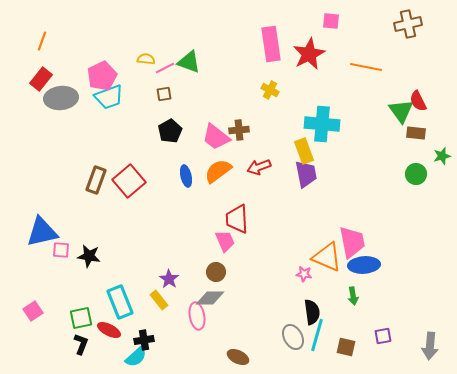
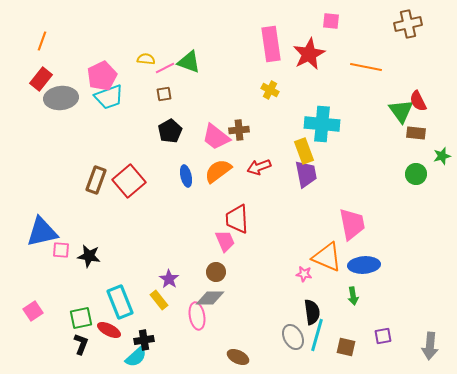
pink trapezoid at (352, 242): moved 18 px up
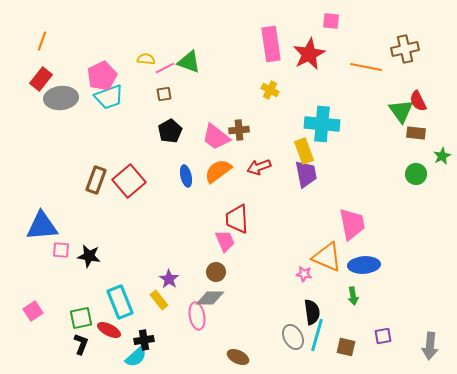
brown cross at (408, 24): moved 3 px left, 25 px down
green star at (442, 156): rotated 12 degrees counterclockwise
blue triangle at (42, 232): moved 6 px up; rotated 8 degrees clockwise
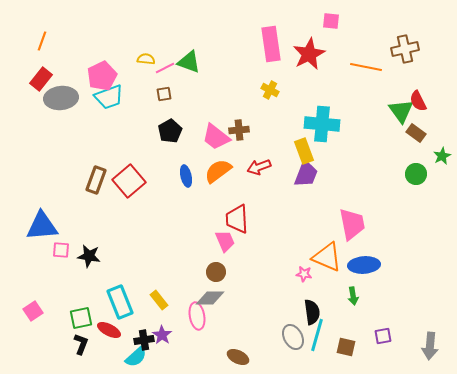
brown rectangle at (416, 133): rotated 30 degrees clockwise
purple trapezoid at (306, 174): rotated 32 degrees clockwise
purple star at (169, 279): moved 7 px left, 56 px down
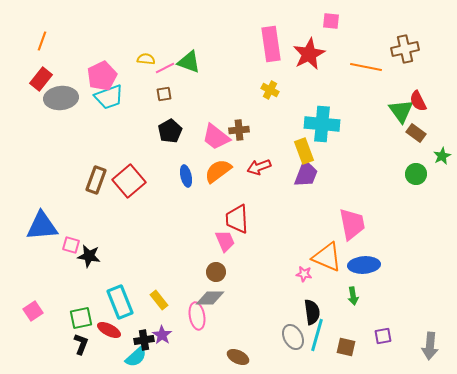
pink square at (61, 250): moved 10 px right, 5 px up; rotated 12 degrees clockwise
